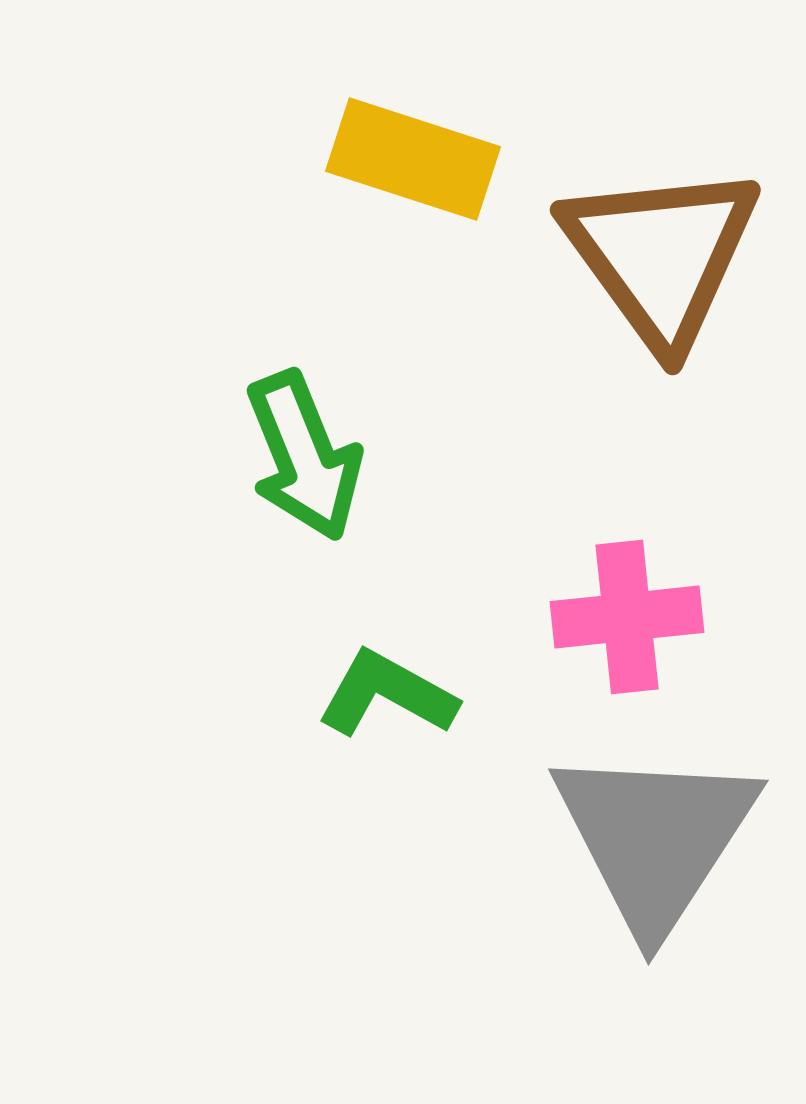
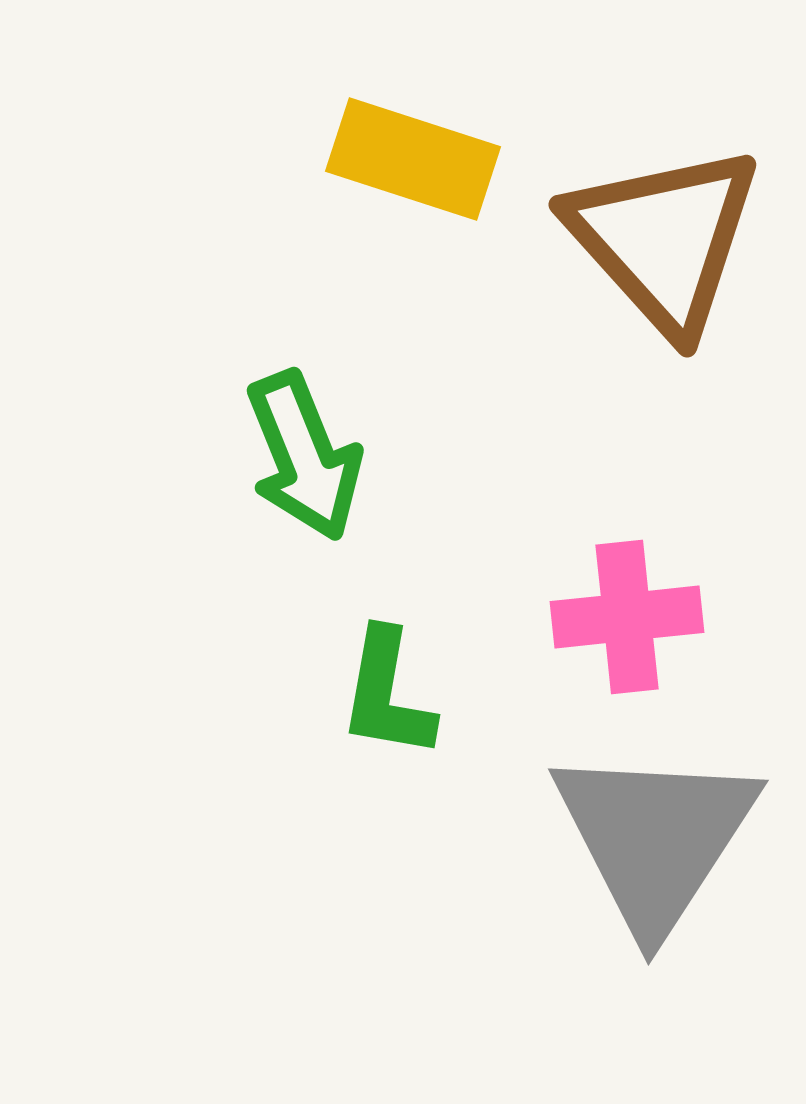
brown triangle: moved 3 px right, 16 px up; rotated 6 degrees counterclockwise
green L-shape: rotated 109 degrees counterclockwise
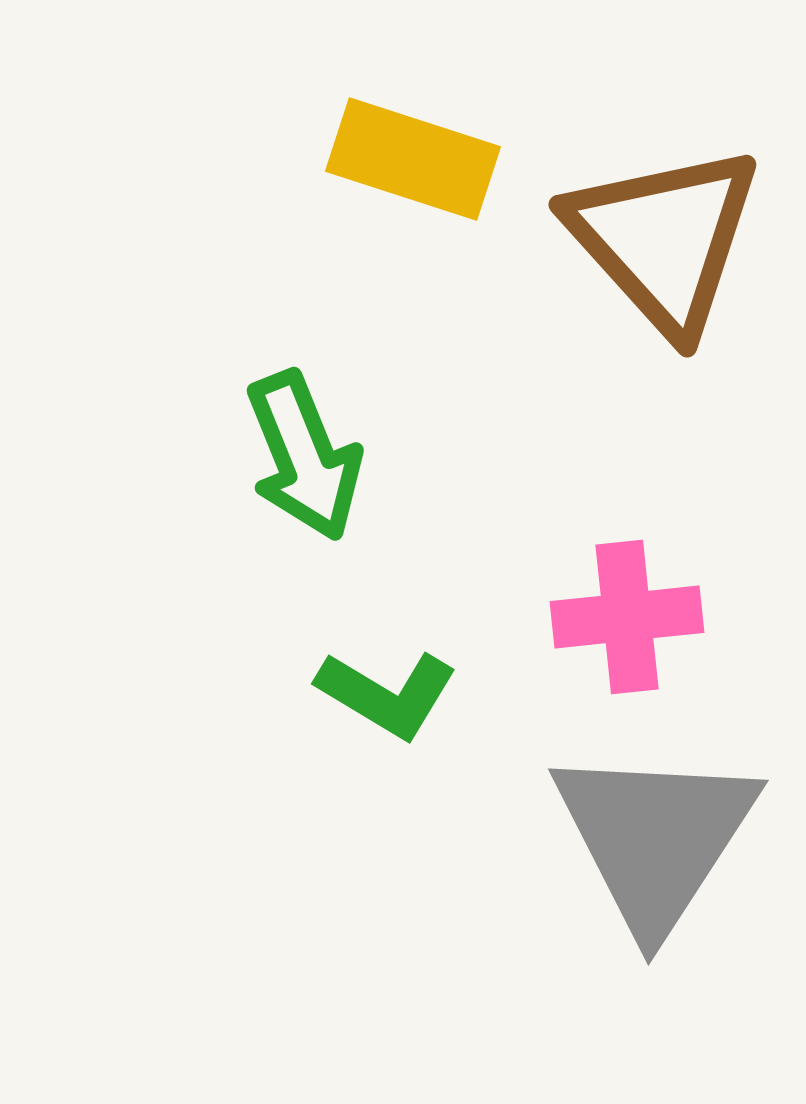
green L-shape: rotated 69 degrees counterclockwise
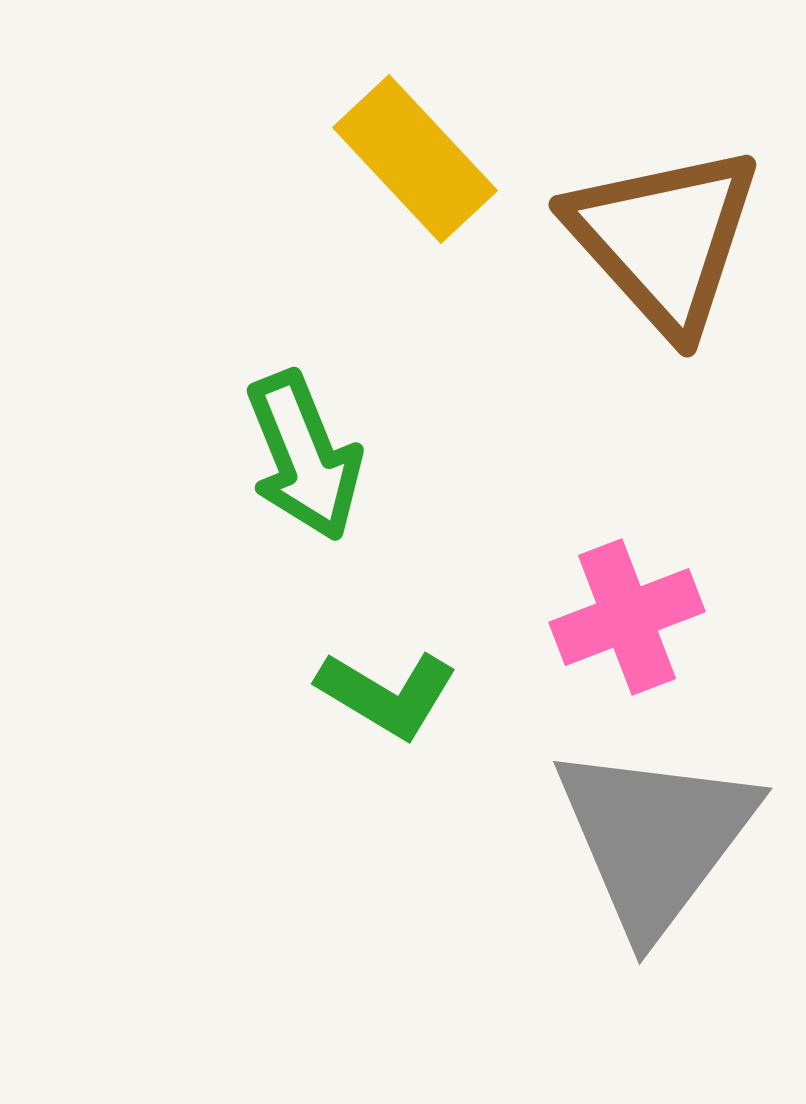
yellow rectangle: moved 2 px right; rotated 29 degrees clockwise
pink cross: rotated 15 degrees counterclockwise
gray triangle: rotated 4 degrees clockwise
